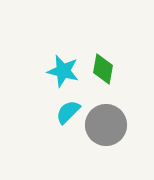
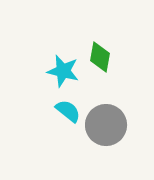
green diamond: moved 3 px left, 12 px up
cyan semicircle: moved 1 px up; rotated 84 degrees clockwise
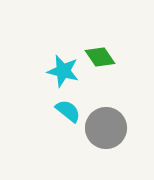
green diamond: rotated 44 degrees counterclockwise
gray circle: moved 3 px down
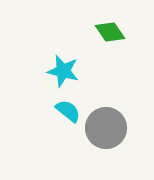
green diamond: moved 10 px right, 25 px up
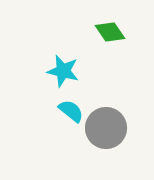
cyan semicircle: moved 3 px right
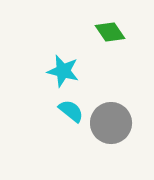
gray circle: moved 5 px right, 5 px up
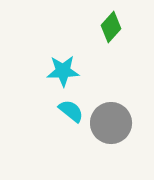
green diamond: moved 1 px right, 5 px up; rotated 76 degrees clockwise
cyan star: rotated 16 degrees counterclockwise
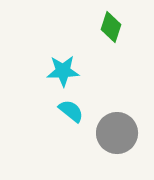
green diamond: rotated 24 degrees counterclockwise
gray circle: moved 6 px right, 10 px down
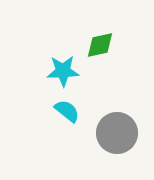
green diamond: moved 11 px left, 18 px down; rotated 60 degrees clockwise
cyan semicircle: moved 4 px left
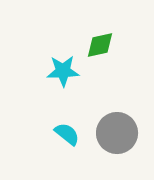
cyan semicircle: moved 23 px down
